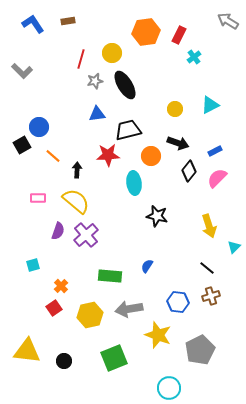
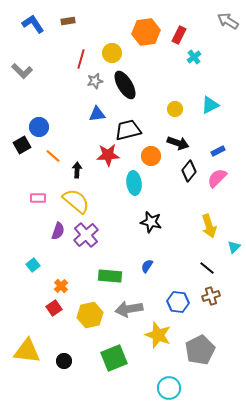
blue rectangle at (215, 151): moved 3 px right
black star at (157, 216): moved 6 px left, 6 px down
cyan square at (33, 265): rotated 24 degrees counterclockwise
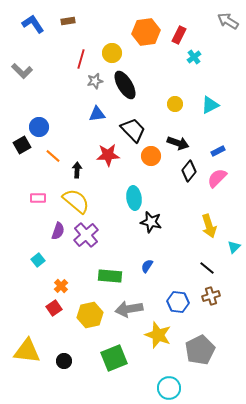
yellow circle at (175, 109): moved 5 px up
black trapezoid at (128, 130): moved 5 px right; rotated 60 degrees clockwise
cyan ellipse at (134, 183): moved 15 px down
cyan square at (33, 265): moved 5 px right, 5 px up
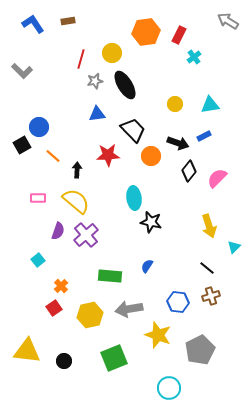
cyan triangle at (210, 105): rotated 18 degrees clockwise
blue rectangle at (218, 151): moved 14 px left, 15 px up
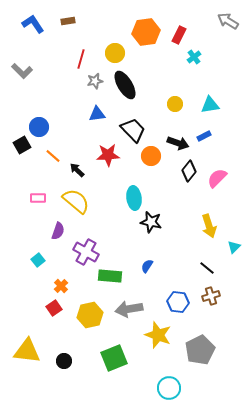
yellow circle at (112, 53): moved 3 px right
black arrow at (77, 170): rotated 49 degrees counterclockwise
purple cross at (86, 235): moved 17 px down; rotated 20 degrees counterclockwise
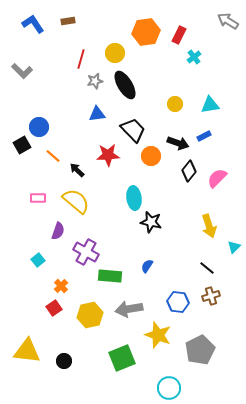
green square at (114, 358): moved 8 px right
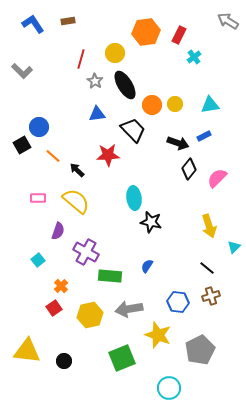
gray star at (95, 81): rotated 28 degrees counterclockwise
orange circle at (151, 156): moved 1 px right, 51 px up
black diamond at (189, 171): moved 2 px up
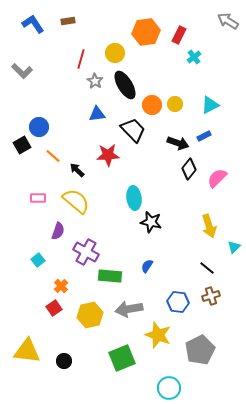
cyan triangle at (210, 105): rotated 18 degrees counterclockwise
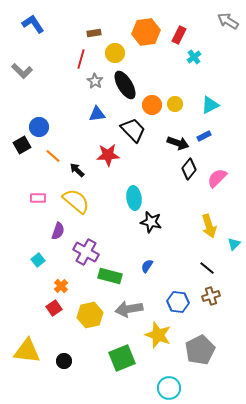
brown rectangle at (68, 21): moved 26 px right, 12 px down
cyan triangle at (234, 247): moved 3 px up
green rectangle at (110, 276): rotated 10 degrees clockwise
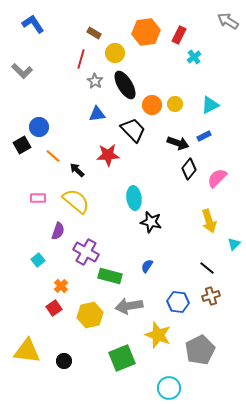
brown rectangle at (94, 33): rotated 40 degrees clockwise
yellow arrow at (209, 226): moved 5 px up
gray arrow at (129, 309): moved 3 px up
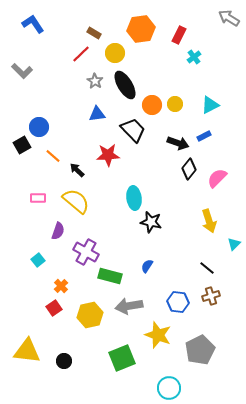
gray arrow at (228, 21): moved 1 px right, 3 px up
orange hexagon at (146, 32): moved 5 px left, 3 px up
red line at (81, 59): moved 5 px up; rotated 30 degrees clockwise
